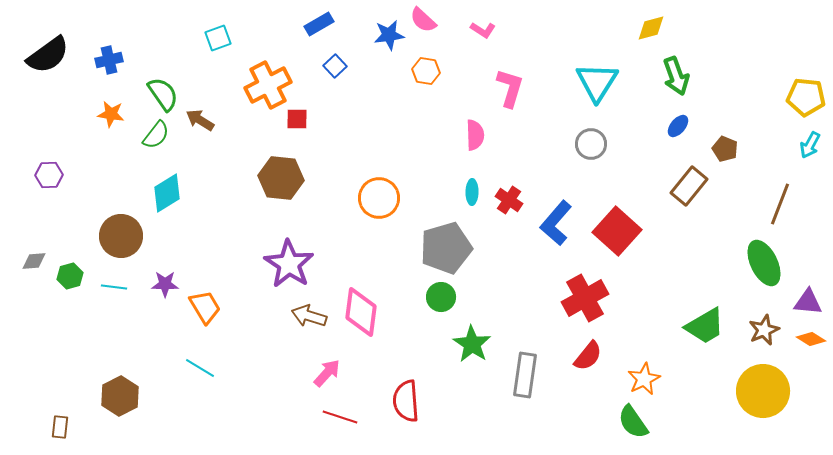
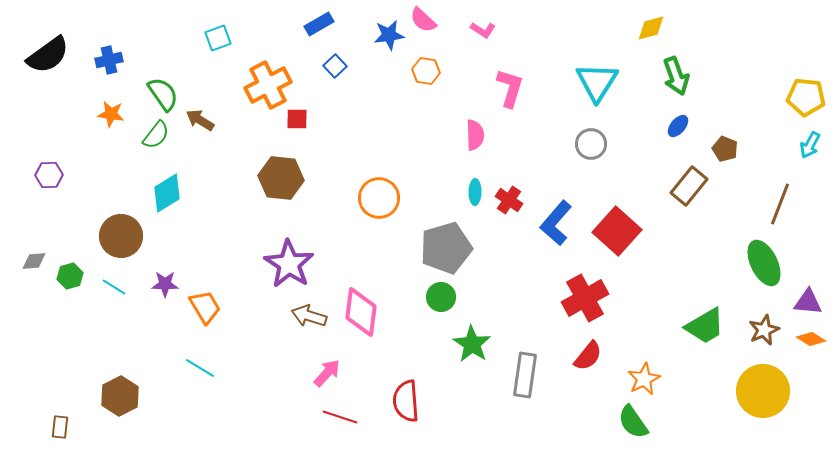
cyan ellipse at (472, 192): moved 3 px right
cyan line at (114, 287): rotated 25 degrees clockwise
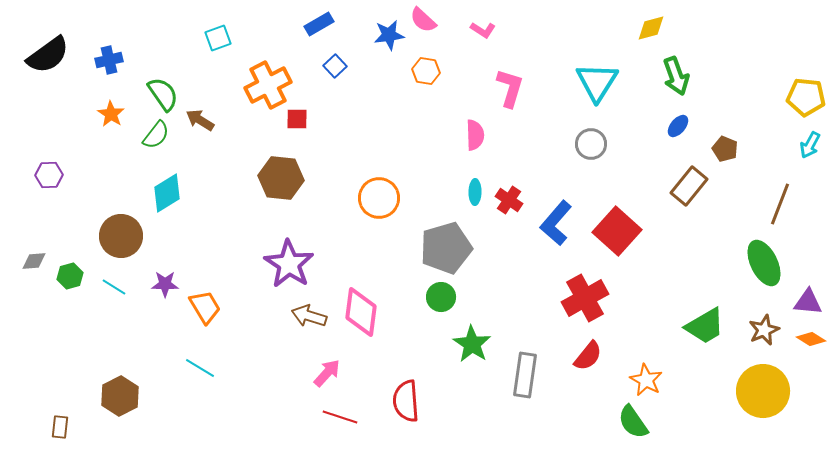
orange star at (111, 114): rotated 24 degrees clockwise
orange star at (644, 379): moved 2 px right, 1 px down; rotated 16 degrees counterclockwise
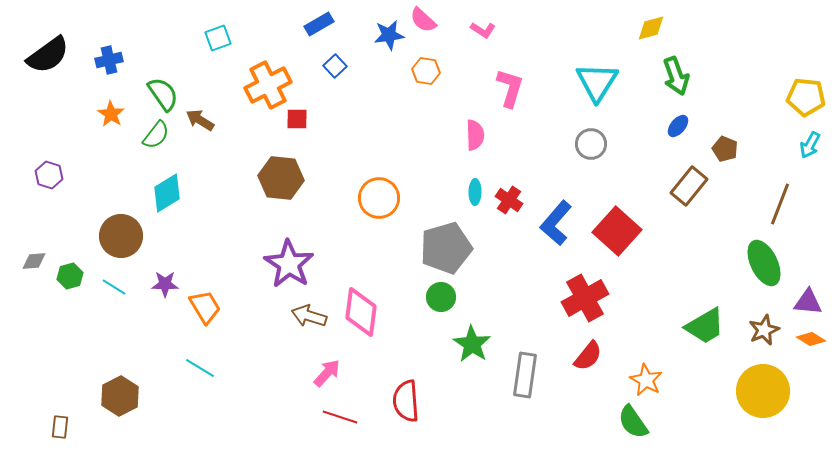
purple hexagon at (49, 175): rotated 20 degrees clockwise
